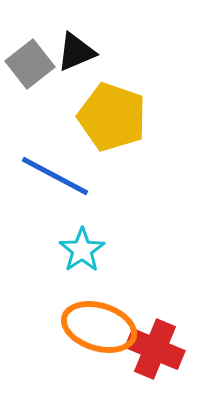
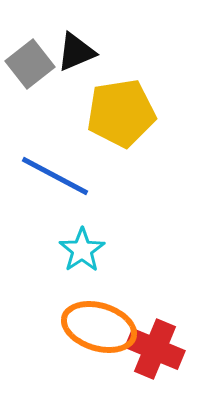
yellow pentagon: moved 9 px right, 4 px up; rotated 28 degrees counterclockwise
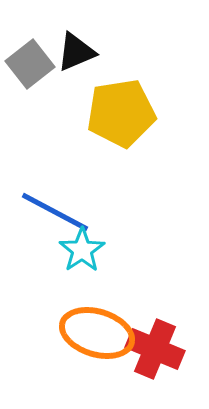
blue line: moved 36 px down
orange ellipse: moved 2 px left, 6 px down
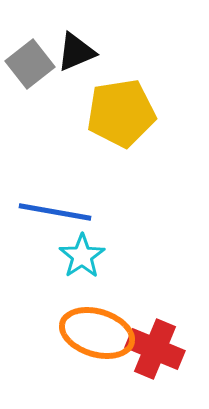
blue line: rotated 18 degrees counterclockwise
cyan star: moved 6 px down
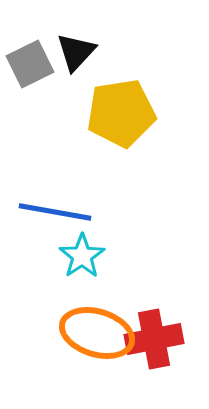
black triangle: rotated 24 degrees counterclockwise
gray square: rotated 12 degrees clockwise
red cross: moved 1 px left, 10 px up; rotated 34 degrees counterclockwise
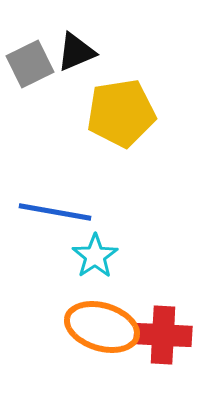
black triangle: rotated 24 degrees clockwise
cyan star: moved 13 px right
orange ellipse: moved 5 px right, 6 px up
red cross: moved 9 px right, 4 px up; rotated 14 degrees clockwise
